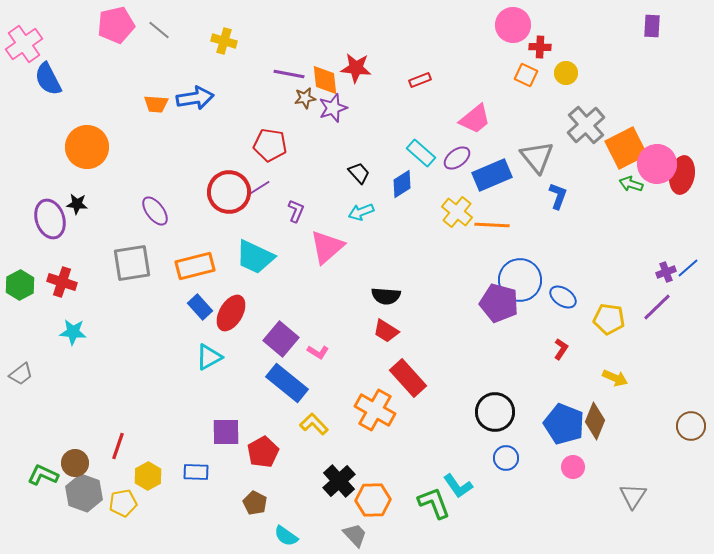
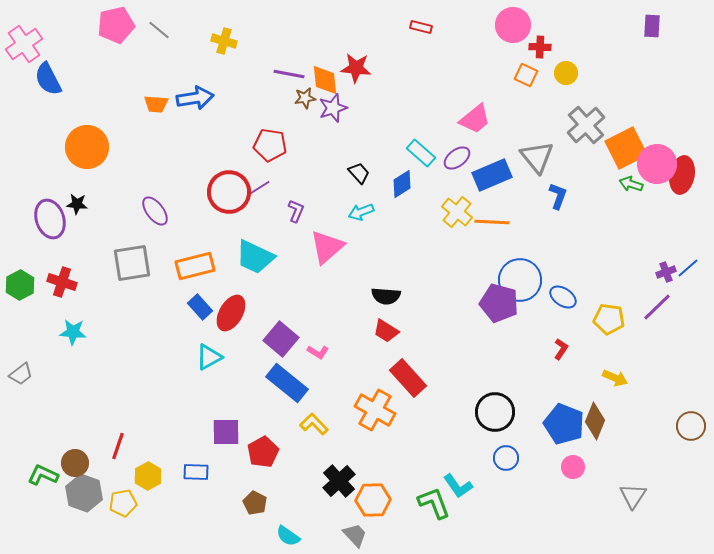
red rectangle at (420, 80): moved 1 px right, 53 px up; rotated 35 degrees clockwise
orange line at (492, 225): moved 3 px up
cyan semicircle at (286, 536): moved 2 px right
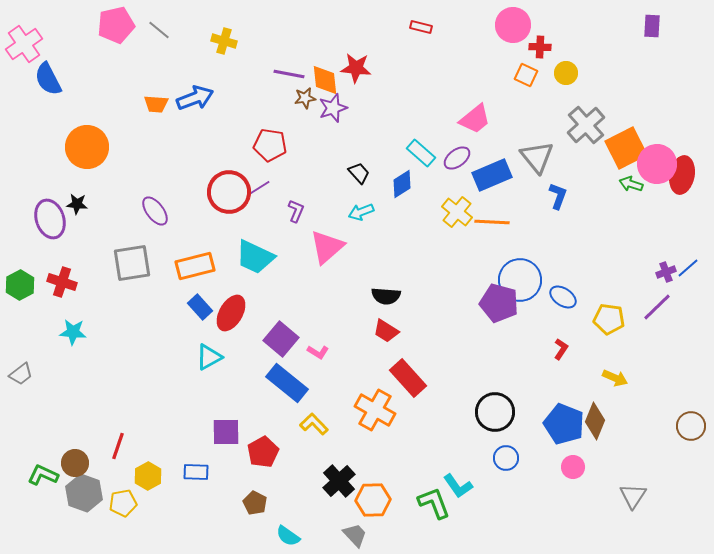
blue arrow at (195, 98): rotated 12 degrees counterclockwise
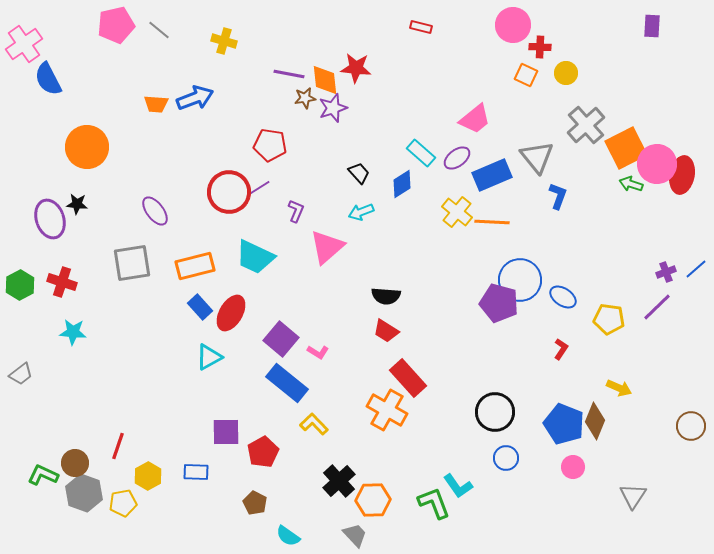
blue line at (688, 268): moved 8 px right, 1 px down
yellow arrow at (615, 378): moved 4 px right, 10 px down
orange cross at (375, 410): moved 12 px right
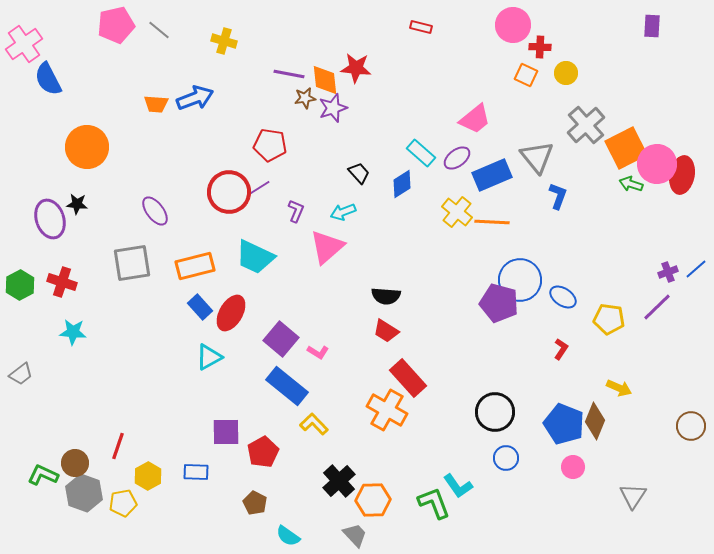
cyan arrow at (361, 212): moved 18 px left
purple cross at (666, 272): moved 2 px right
blue rectangle at (287, 383): moved 3 px down
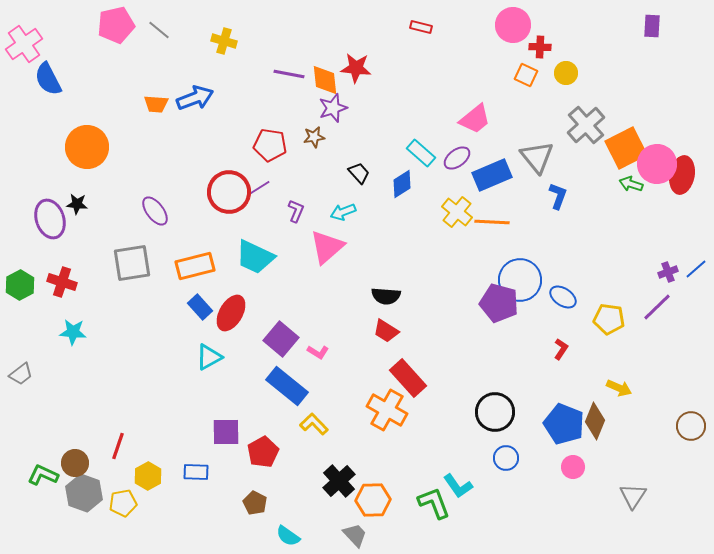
brown star at (305, 98): moved 9 px right, 39 px down
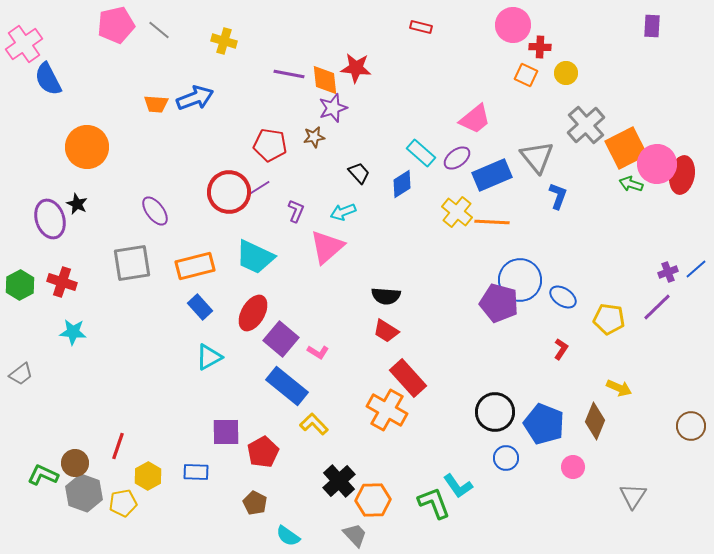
black star at (77, 204): rotated 20 degrees clockwise
red ellipse at (231, 313): moved 22 px right
blue pentagon at (564, 424): moved 20 px left
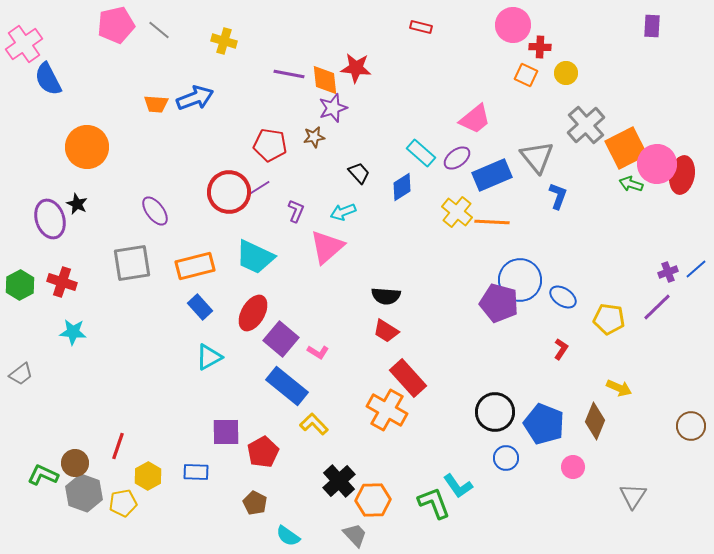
blue diamond at (402, 184): moved 3 px down
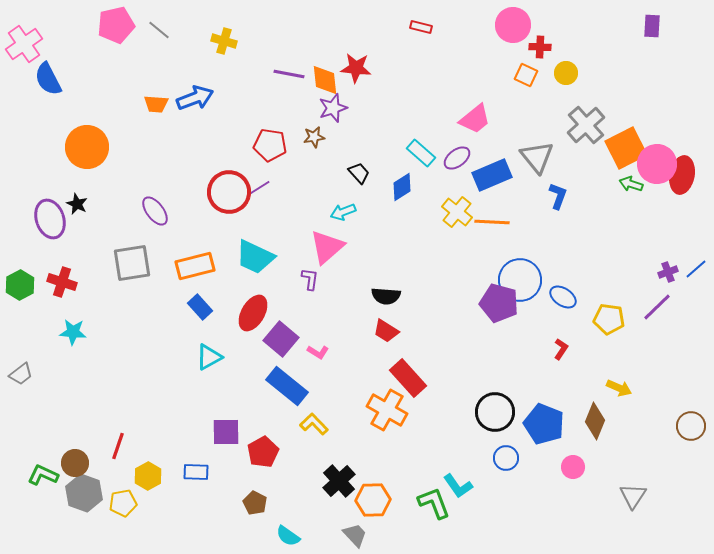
purple L-shape at (296, 211): moved 14 px right, 68 px down; rotated 15 degrees counterclockwise
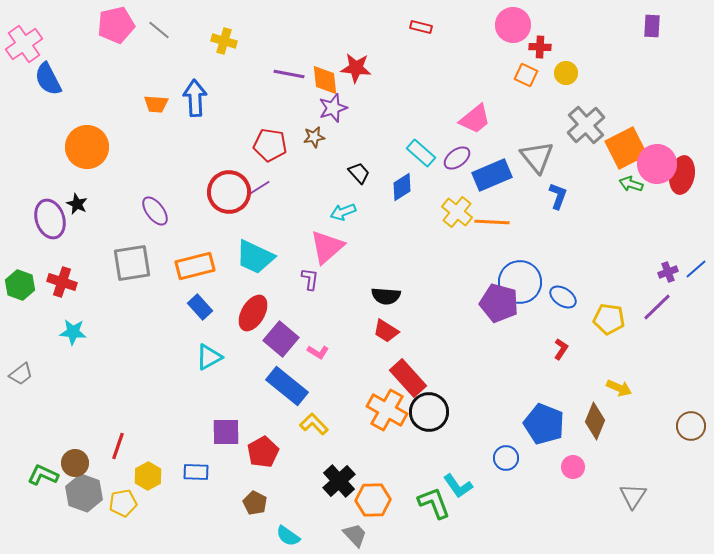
blue arrow at (195, 98): rotated 72 degrees counterclockwise
blue circle at (520, 280): moved 2 px down
green hexagon at (20, 285): rotated 12 degrees counterclockwise
black circle at (495, 412): moved 66 px left
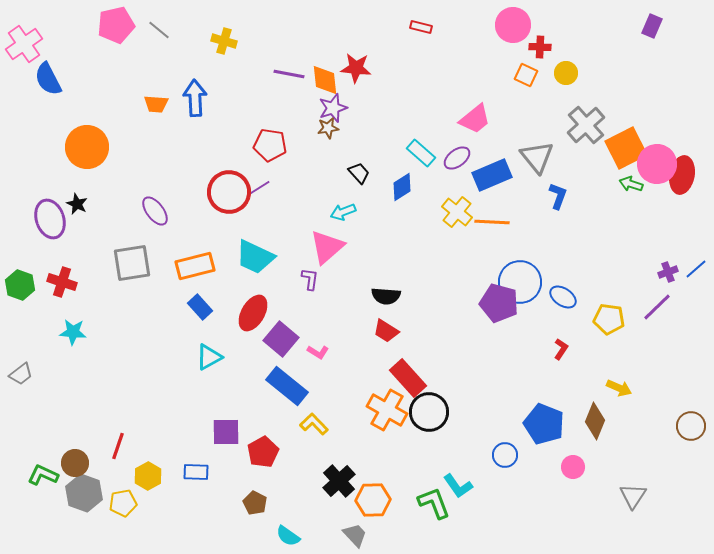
purple rectangle at (652, 26): rotated 20 degrees clockwise
brown star at (314, 137): moved 14 px right, 9 px up
blue circle at (506, 458): moved 1 px left, 3 px up
